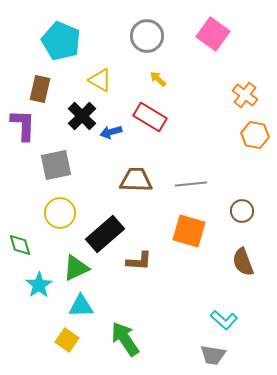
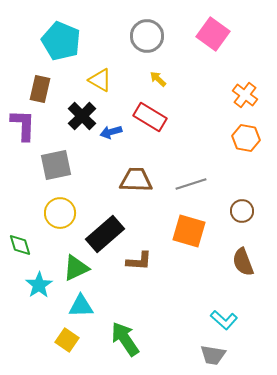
orange hexagon: moved 9 px left, 3 px down
gray line: rotated 12 degrees counterclockwise
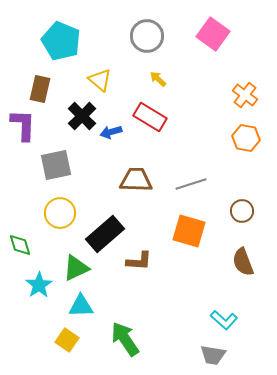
yellow triangle: rotated 10 degrees clockwise
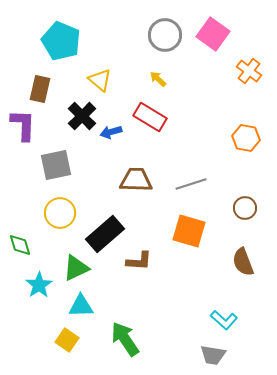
gray circle: moved 18 px right, 1 px up
orange cross: moved 4 px right, 24 px up
brown circle: moved 3 px right, 3 px up
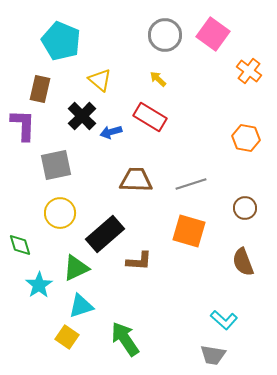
cyan triangle: rotated 16 degrees counterclockwise
yellow square: moved 3 px up
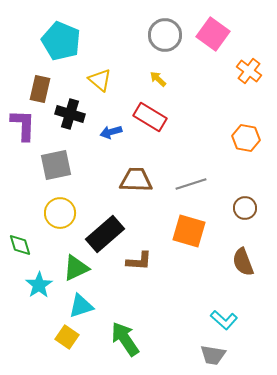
black cross: moved 12 px left, 2 px up; rotated 28 degrees counterclockwise
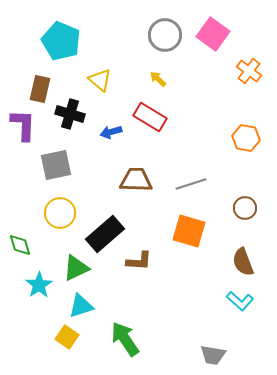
cyan L-shape: moved 16 px right, 19 px up
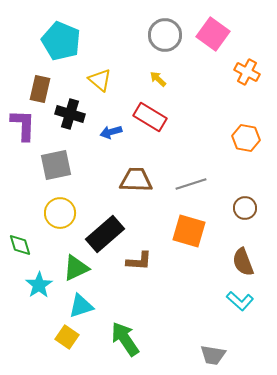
orange cross: moved 2 px left, 1 px down; rotated 10 degrees counterclockwise
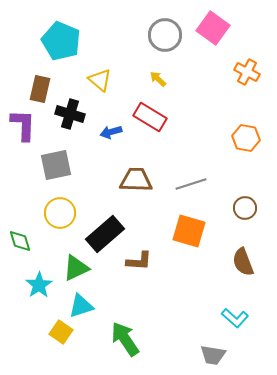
pink square: moved 6 px up
green diamond: moved 4 px up
cyan L-shape: moved 5 px left, 17 px down
yellow square: moved 6 px left, 5 px up
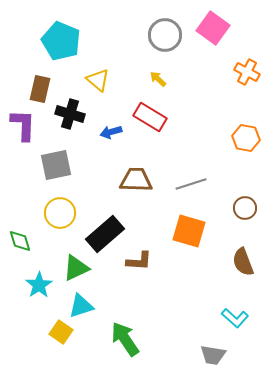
yellow triangle: moved 2 px left
